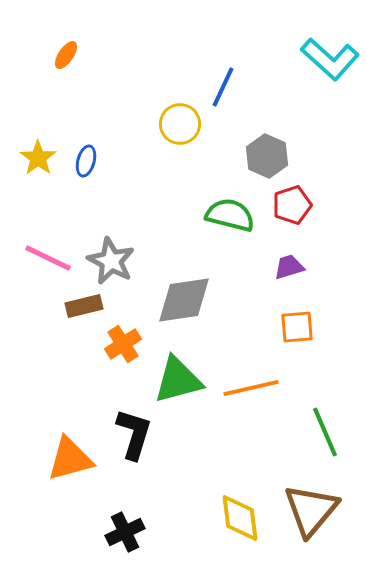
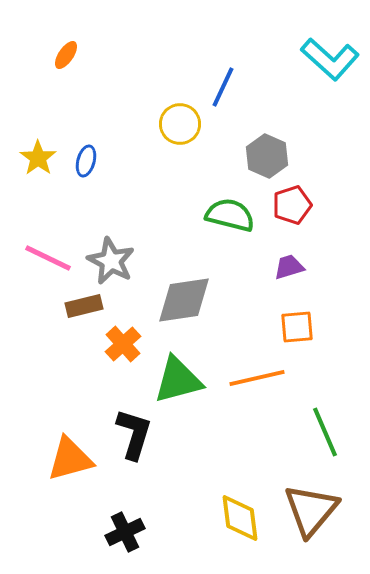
orange cross: rotated 9 degrees counterclockwise
orange line: moved 6 px right, 10 px up
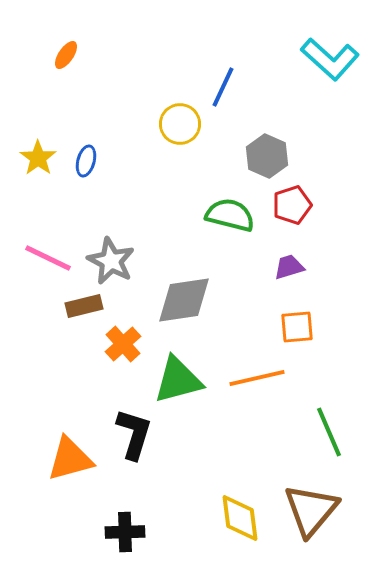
green line: moved 4 px right
black cross: rotated 24 degrees clockwise
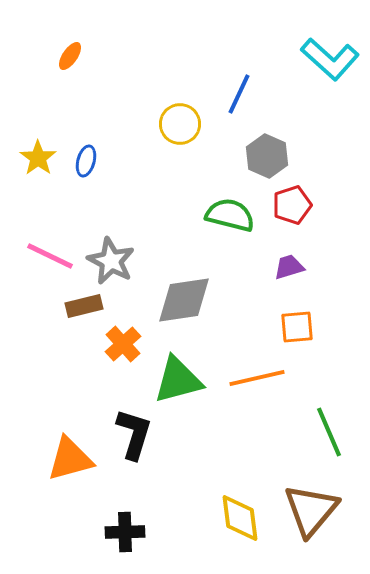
orange ellipse: moved 4 px right, 1 px down
blue line: moved 16 px right, 7 px down
pink line: moved 2 px right, 2 px up
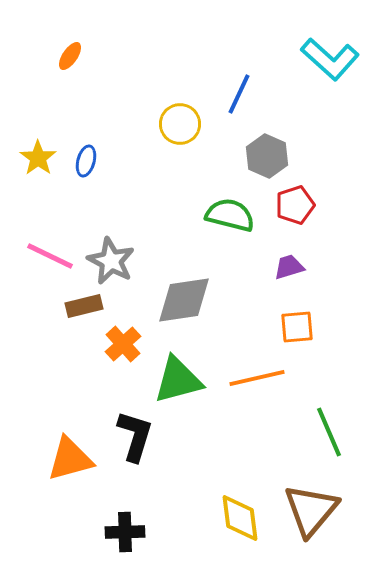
red pentagon: moved 3 px right
black L-shape: moved 1 px right, 2 px down
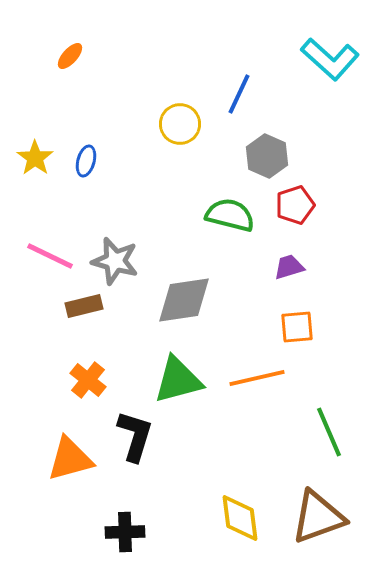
orange ellipse: rotated 8 degrees clockwise
yellow star: moved 3 px left
gray star: moved 4 px right; rotated 12 degrees counterclockwise
orange cross: moved 35 px left, 36 px down; rotated 9 degrees counterclockwise
brown triangle: moved 7 px right, 7 px down; rotated 30 degrees clockwise
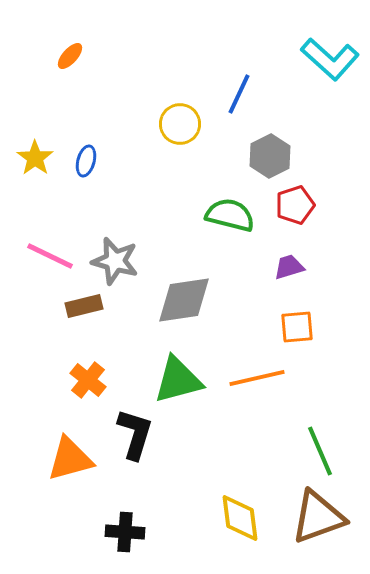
gray hexagon: moved 3 px right; rotated 9 degrees clockwise
green line: moved 9 px left, 19 px down
black L-shape: moved 2 px up
black cross: rotated 6 degrees clockwise
